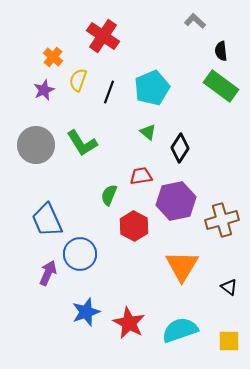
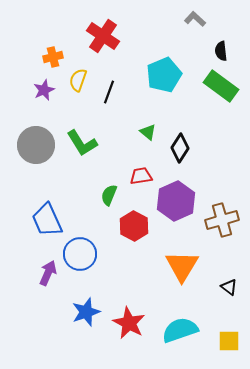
gray L-shape: moved 2 px up
orange cross: rotated 36 degrees clockwise
cyan pentagon: moved 12 px right, 13 px up
purple hexagon: rotated 12 degrees counterclockwise
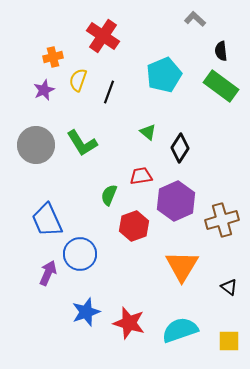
red hexagon: rotated 12 degrees clockwise
red star: rotated 12 degrees counterclockwise
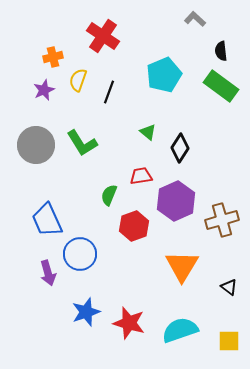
purple arrow: rotated 140 degrees clockwise
